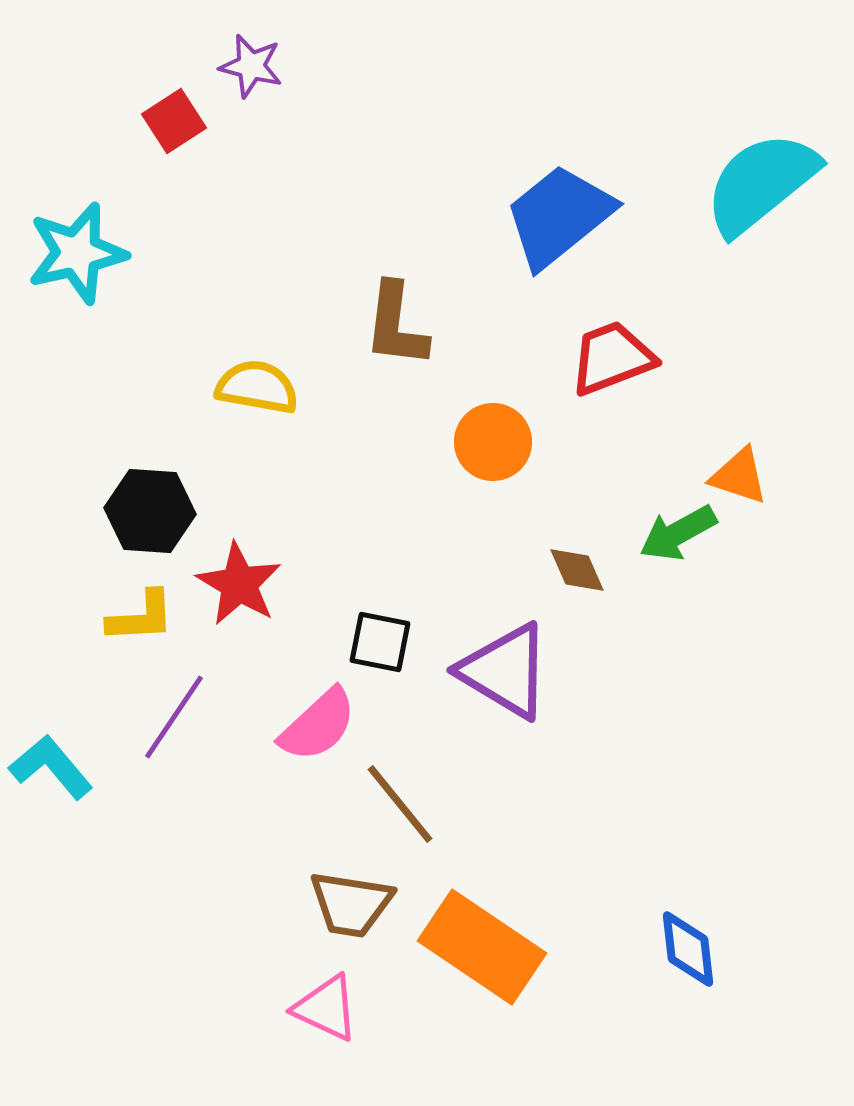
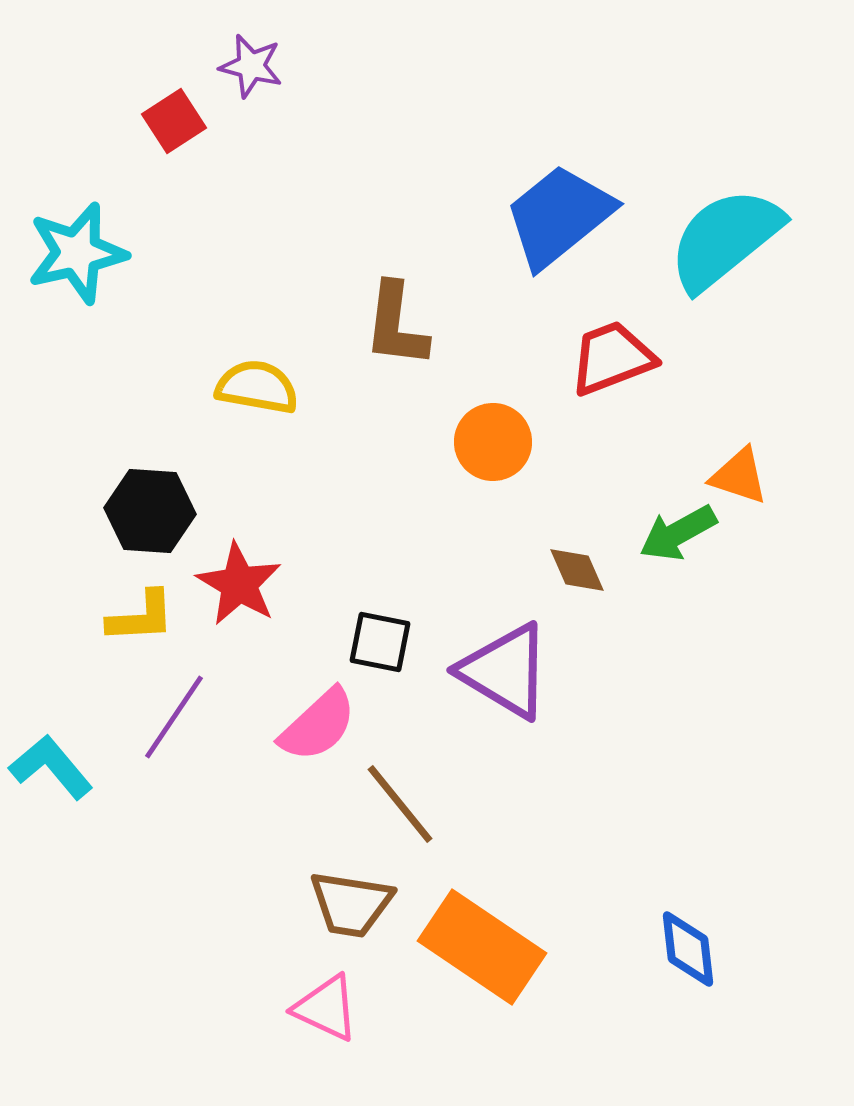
cyan semicircle: moved 36 px left, 56 px down
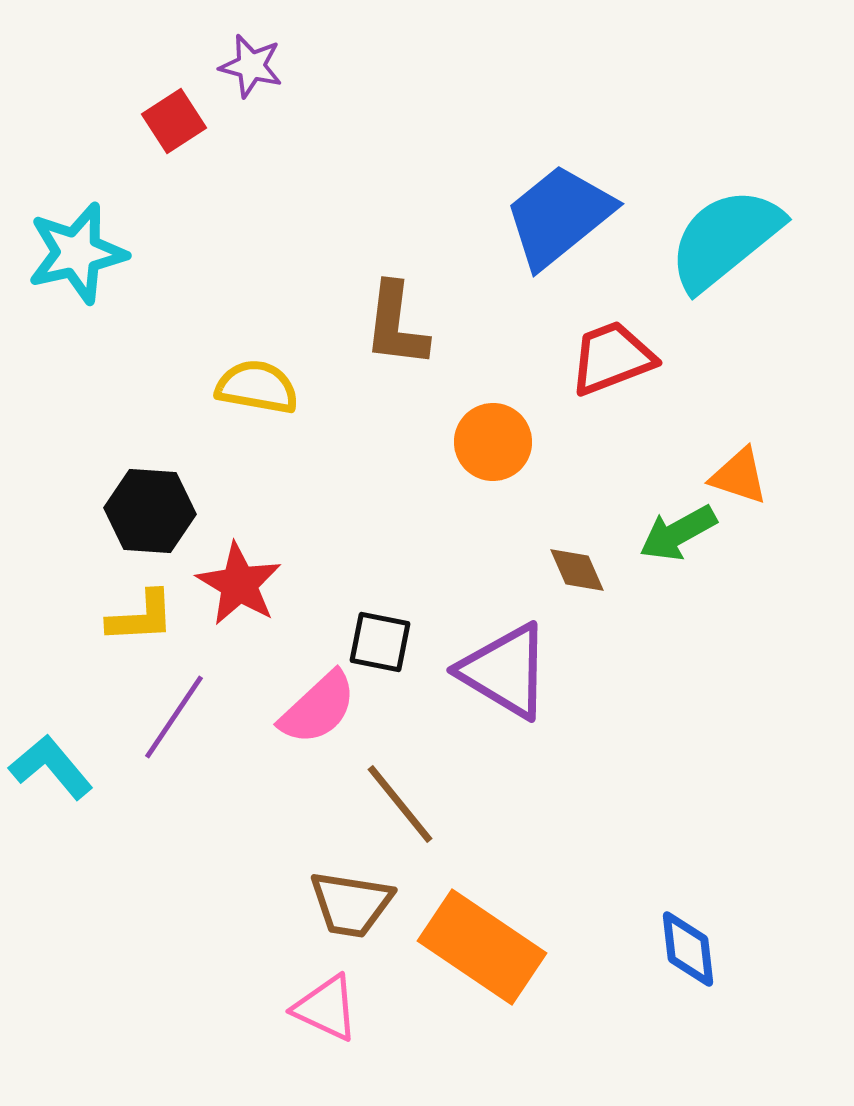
pink semicircle: moved 17 px up
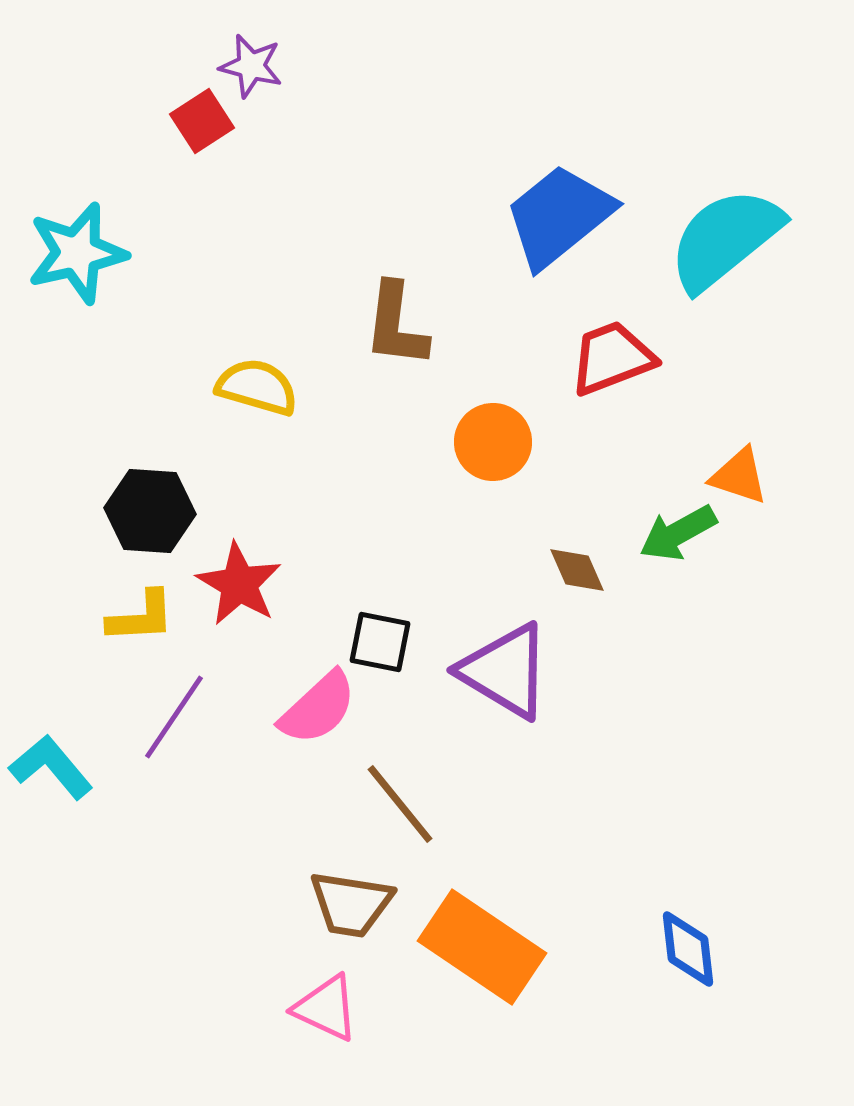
red square: moved 28 px right
yellow semicircle: rotated 6 degrees clockwise
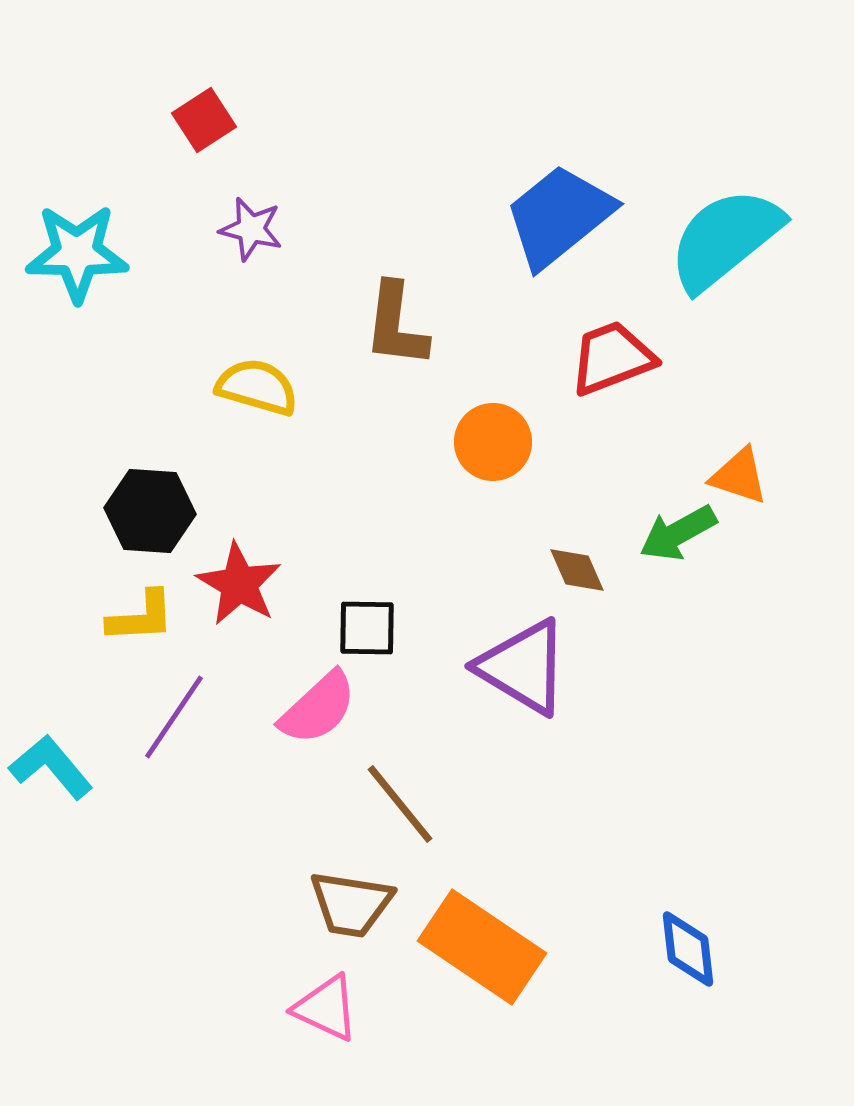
purple star: moved 163 px down
red square: moved 2 px right, 1 px up
cyan star: rotated 14 degrees clockwise
black square: moved 13 px left, 14 px up; rotated 10 degrees counterclockwise
purple triangle: moved 18 px right, 4 px up
